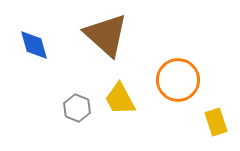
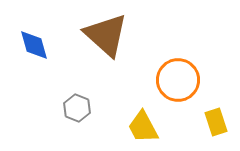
yellow trapezoid: moved 23 px right, 28 px down
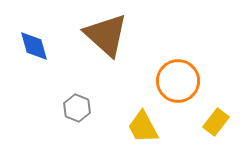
blue diamond: moved 1 px down
orange circle: moved 1 px down
yellow rectangle: rotated 56 degrees clockwise
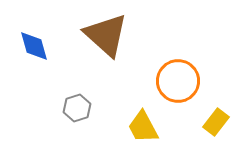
gray hexagon: rotated 20 degrees clockwise
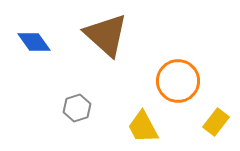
blue diamond: moved 4 px up; rotated 20 degrees counterclockwise
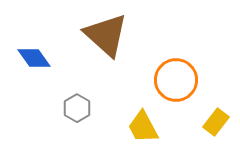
blue diamond: moved 16 px down
orange circle: moved 2 px left, 1 px up
gray hexagon: rotated 12 degrees counterclockwise
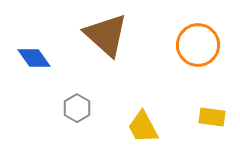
orange circle: moved 22 px right, 35 px up
yellow rectangle: moved 4 px left, 5 px up; rotated 60 degrees clockwise
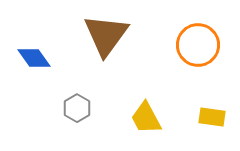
brown triangle: rotated 24 degrees clockwise
yellow trapezoid: moved 3 px right, 9 px up
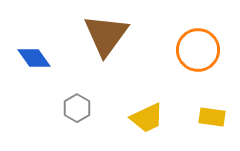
orange circle: moved 5 px down
yellow trapezoid: moved 1 px right; rotated 87 degrees counterclockwise
